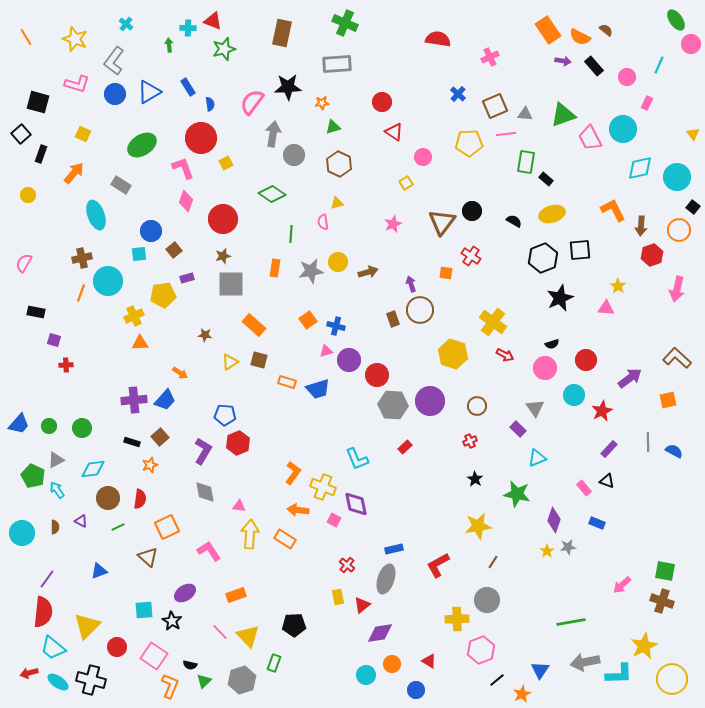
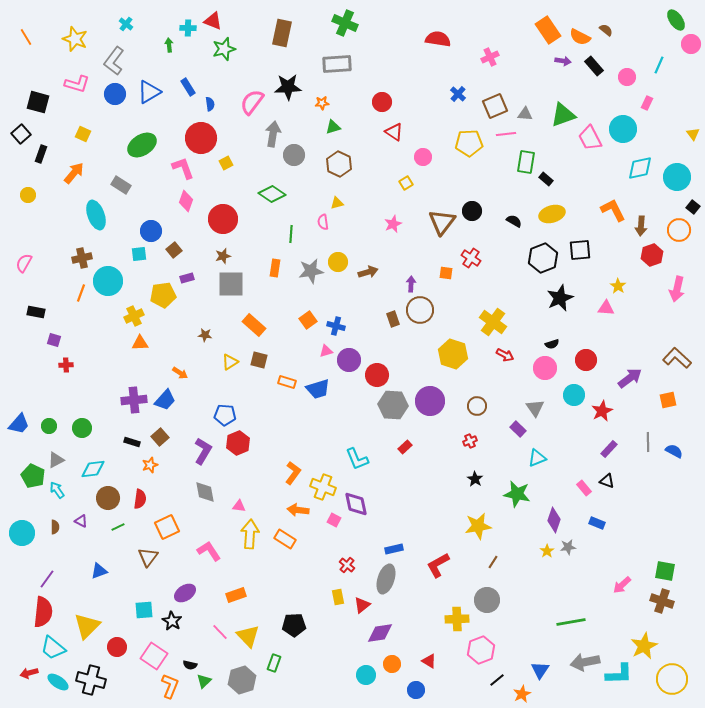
red cross at (471, 256): moved 2 px down
purple arrow at (411, 284): rotated 21 degrees clockwise
brown triangle at (148, 557): rotated 25 degrees clockwise
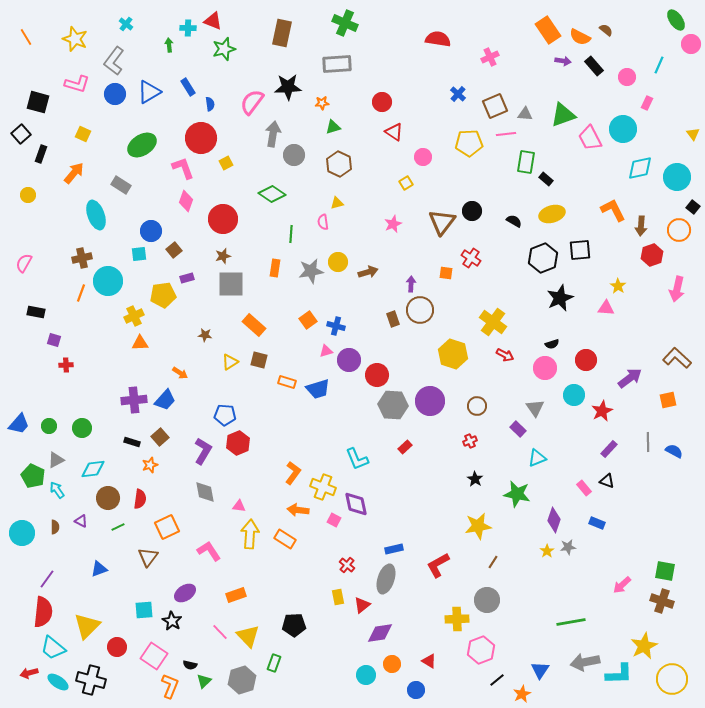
blue triangle at (99, 571): moved 2 px up
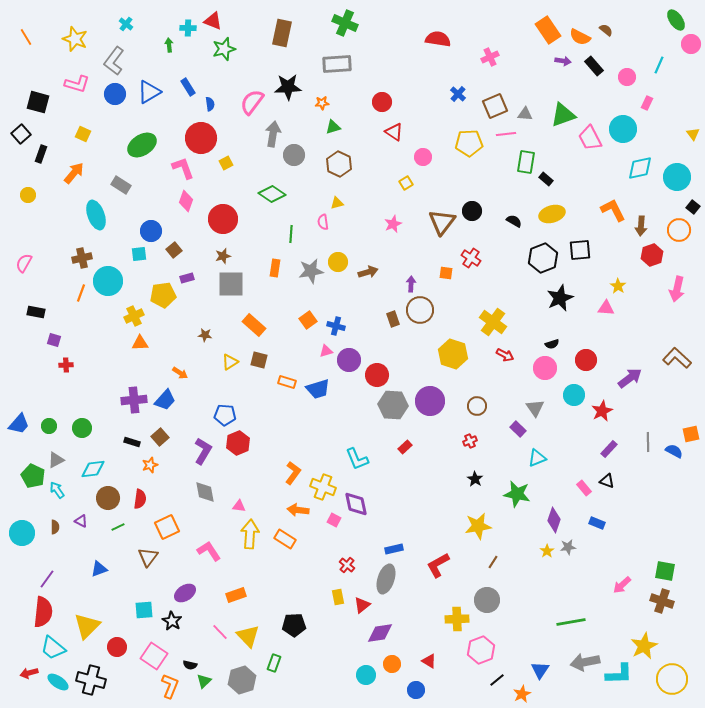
orange square at (668, 400): moved 23 px right, 34 px down
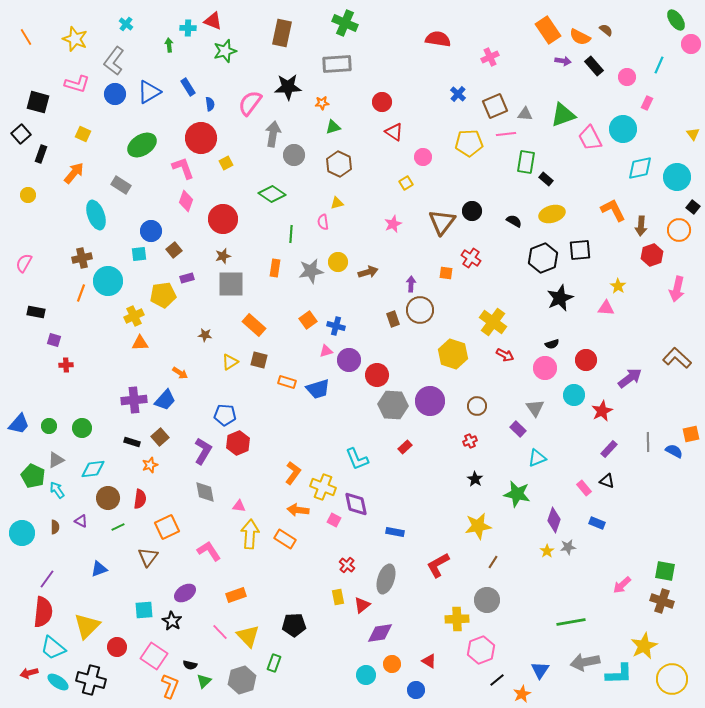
green star at (224, 49): moved 1 px right, 2 px down
pink semicircle at (252, 102): moved 2 px left, 1 px down
blue rectangle at (394, 549): moved 1 px right, 17 px up; rotated 24 degrees clockwise
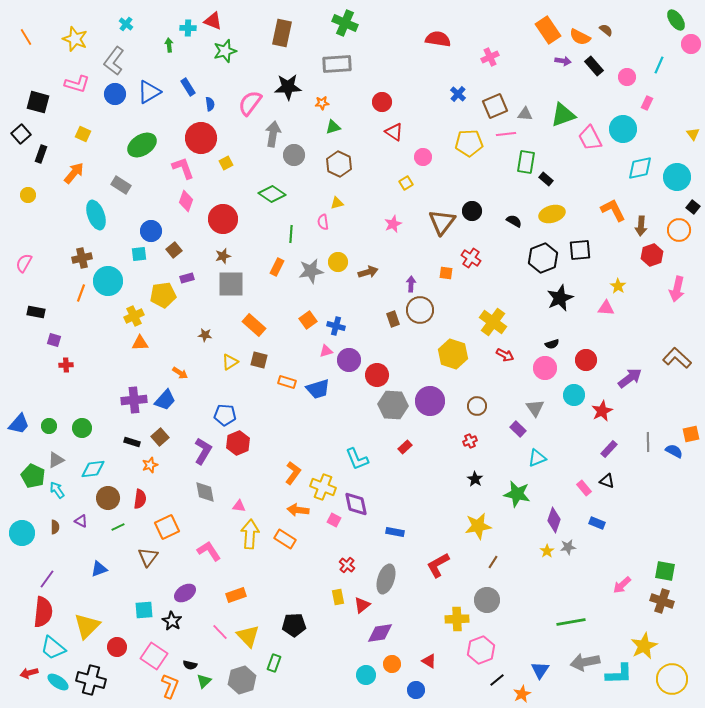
orange rectangle at (275, 268): moved 2 px right, 1 px up; rotated 18 degrees clockwise
